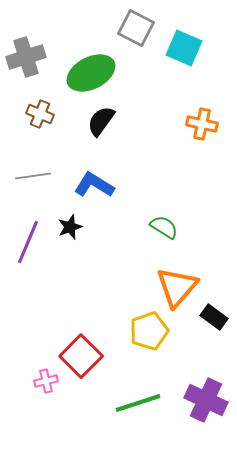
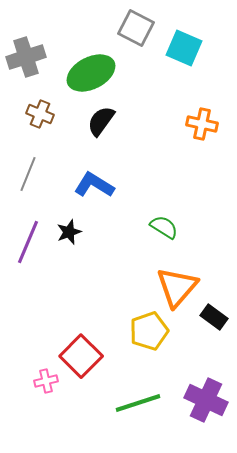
gray line: moved 5 px left, 2 px up; rotated 60 degrees counterclockwise
black star: moved 1 px left, 5 px down
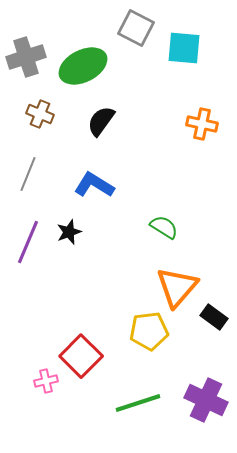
cyan square: rotated 18 degrees counterclockwise
green ellipse: moved 8 px left, 7 px up
yellow pentagon: rotated 12 degrees clockwise
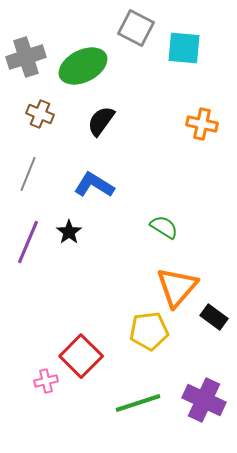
black star: rotated 15 degrees counterclockwise
purple cross: moved 2 px left
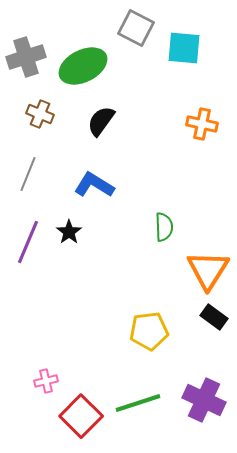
green semicircle: rotated 56 degrees clockwise
orange triangle: moved 31 px right, 17 px up; rotated 9 degrees counterclockwise
red square: moved 60 px down
